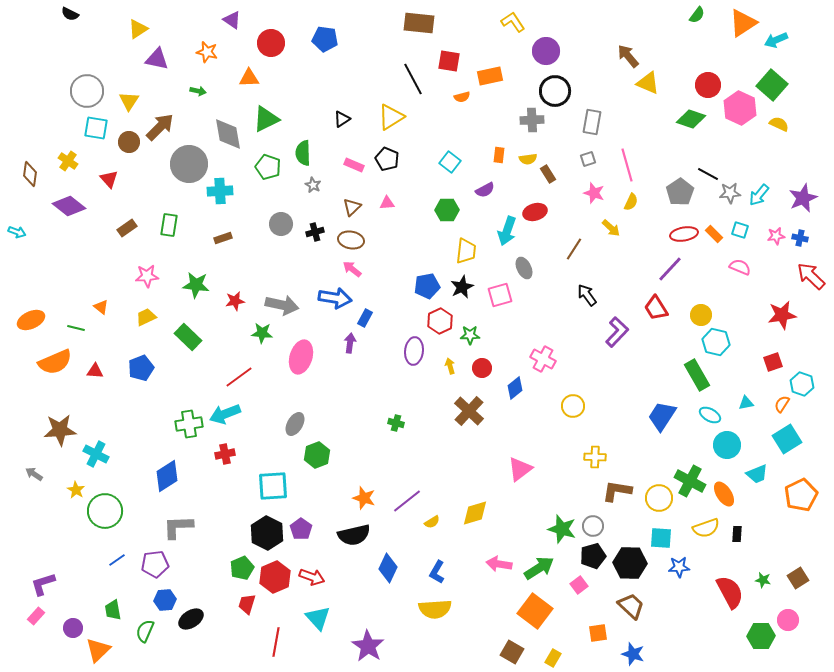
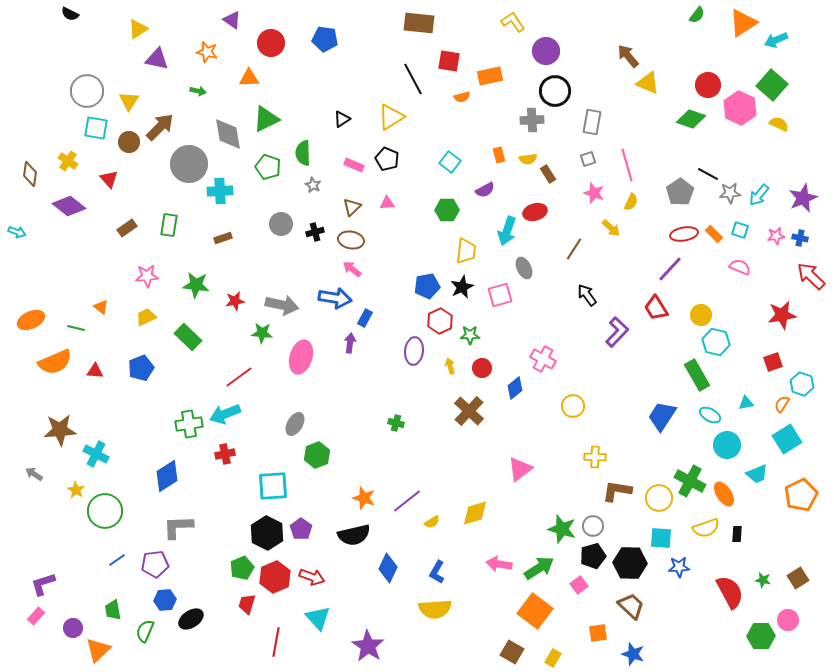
orange rectangle at (499, 155): rotated 21 degrees counterclockwise
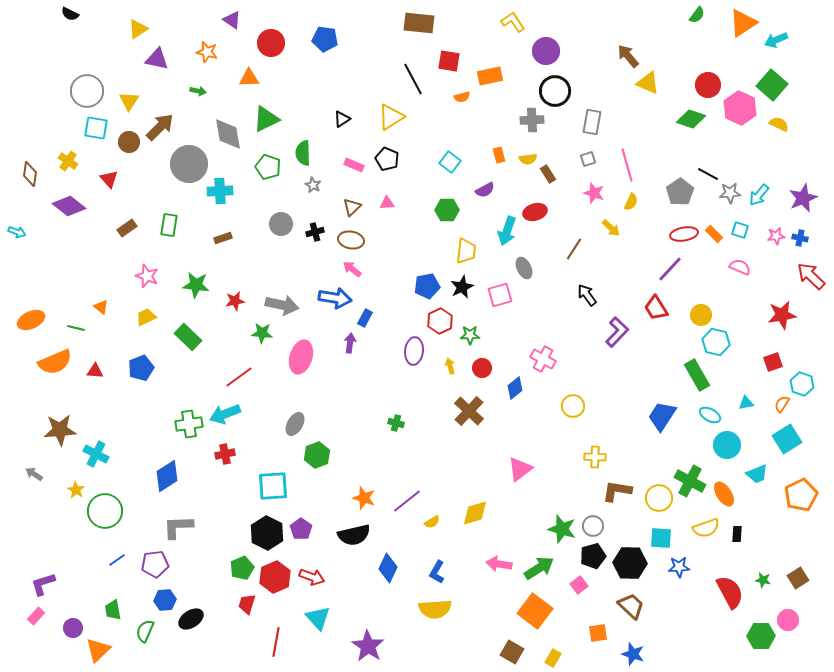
pink star at (147, 276): rotated 25 degrees clockwise
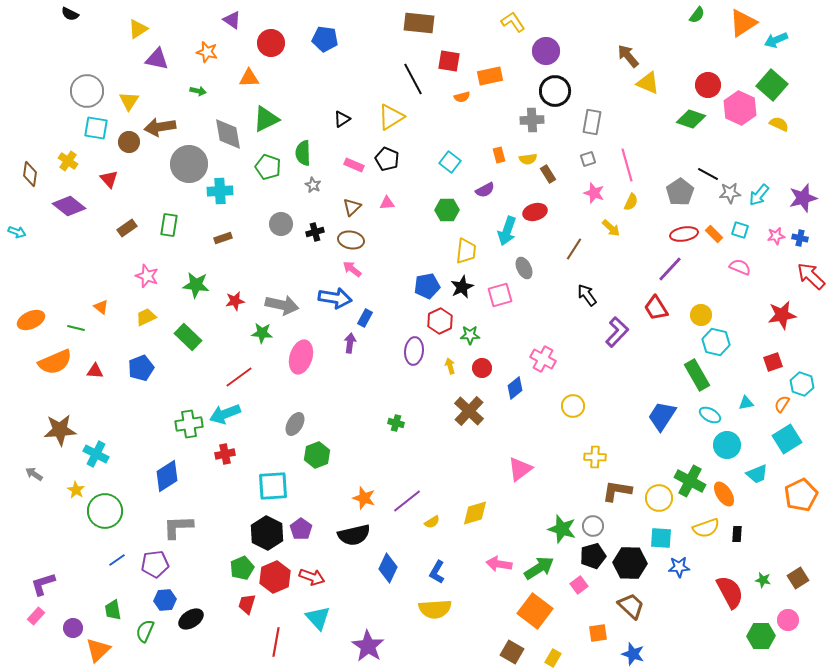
brown arrow at (160, 127): rotated 144 degrees counterclockwise
purple star at (803, 198): rotated 8 degrees clockwise
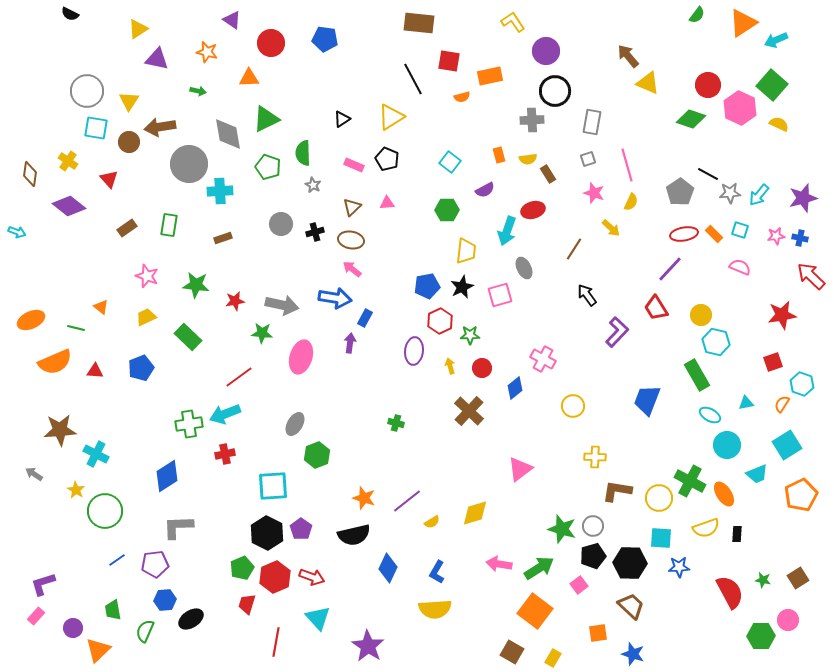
red ellipse at (535, 212): moved 2 px left, 2 px up
blue trapezoid at (662, 416): moved 15 px left, 16 px up; rotated 12 degrees counterclockwise
cyan square at (787, 439): moved 6 px down
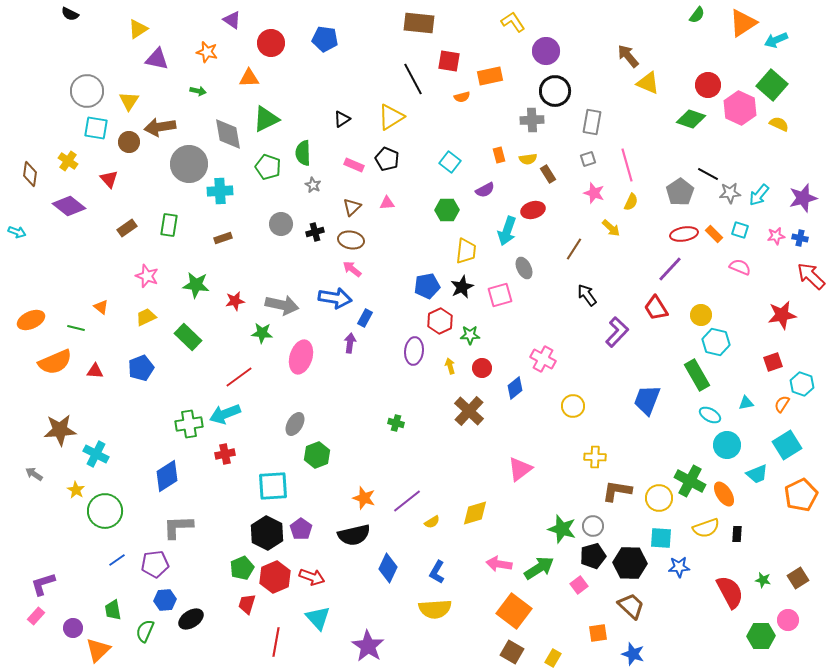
orange square at (535, 611): moved 21 px left
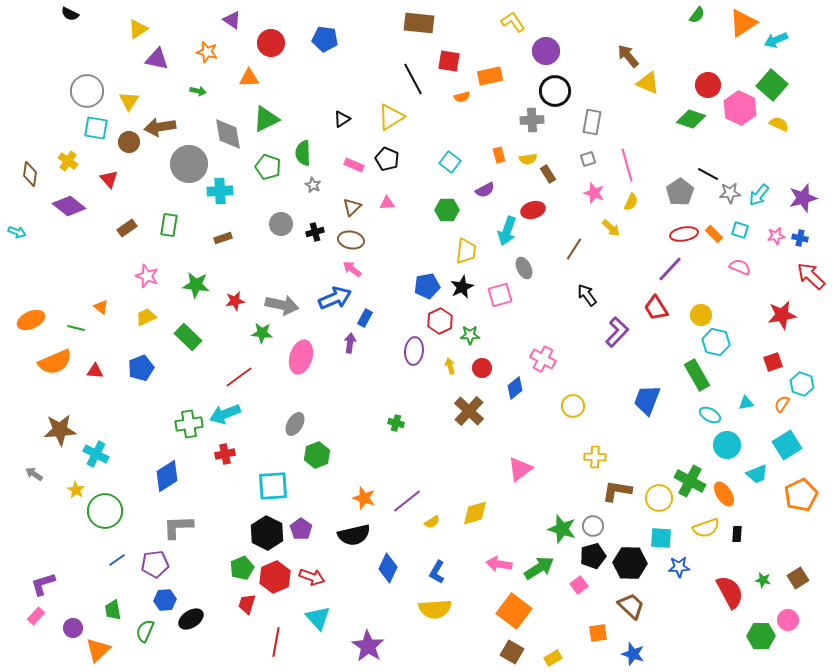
blue arrow at (335, 298): rotated 32 degrees counterclockwise
yellow rectangle at (553, 658): rotated 30 degrees clockwise
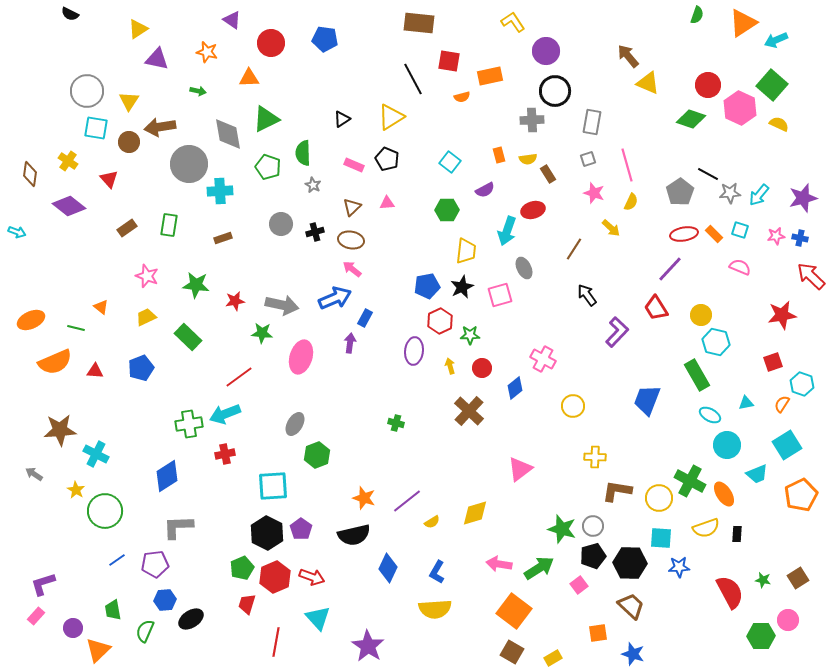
green semicircle at (697, 15): rotated 18 degrees counterclockwise
